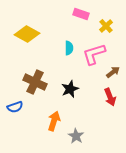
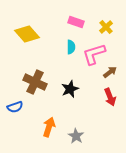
pink rectangle: moved 5 px left, 8 px down
yellow cross: moved 1 px down
yellow diamond: rotated 20 degrees clockwise
cyan semicircle: moved 2 px right, 1 px up
brown arrow: moved 3 px left
orange arrow: moved 5 px left, 6 px down
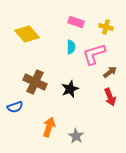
yellow cross: rotated 32 degrees counterclockwise
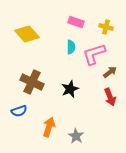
brown cross: moved 3 px left
blue semicircle: moved 4 px right, 4 px down
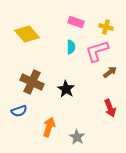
pink L-shape: moved 3 px right, 3 px up
black star: moved 4 px left; rotated 18 degrees counterclockwise
red arrow: moved 11 px down
gray star: moved 1 px right, 1 px down
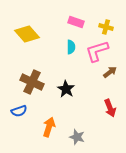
gray star: rotated 14 degrees counterclockwise
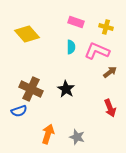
pink L-shape: rotated 40 degrees clockwise
brown cross: moved 1 px left, 7 px down
orange arrow: moved 1 px left, 7 px down
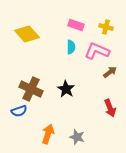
pink rectangle: moved 3 px down
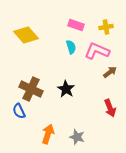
yellow cross: rotated 24 degrees counterclockwise
yellow diamond: moved 1 px left, 1 px down
cyan semicircle: rotated 16 degrees counterclockwise
blue semicircle: rotated 84 degrees clockwise
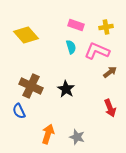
brown cross: moved 3 px up
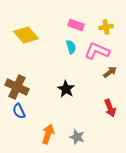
brown cross: moved 14 px left, 1 px down
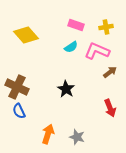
cyan semicircle: rotated 72 degrees clockwise
